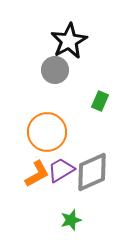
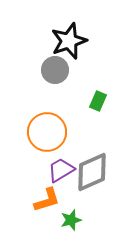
black star: rotated 9 degrees clockwise
green rectangle: moved 2 px left
orange L-shape: moved 10 px right, 26 px down; rotated 12 degrees clockwise
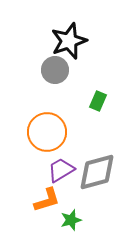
gray diamond: moved 5 px right; rotated 9 degrees clockwise
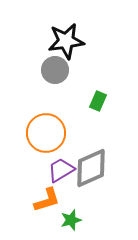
black star: moved 3 px left; rotated 12 degrees clockwise
orange circle: moved 1 px left, 1 px down
gray diamond: moved 6 px left, 4 px up; rotated 9 degrees counterclockwise
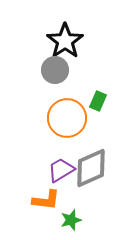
black star: moved 1 px left; rotated 27 degrees counterclockwise
orange circle: moved 21 px right, 15 px up
orange L-shape: moved 1 px left; rotated 24 degrees clockwise
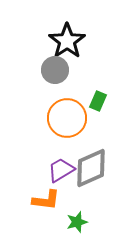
black star: moved 2 px right
green star: moved 6 px right, 2 px down
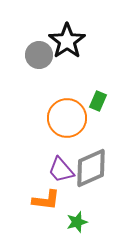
gray circle: moved 16 px left, 15 px up
purple trapezoid: rotated 100 degrees counterclockwise
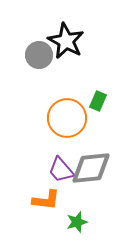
black star: moved 1 px left; rotated 9 degrees counterclockwise
gray diamond: rotated 18 degrees clockwise
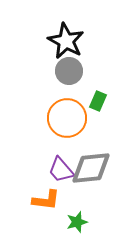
gray circle: moved 30 px right, 16 px down
